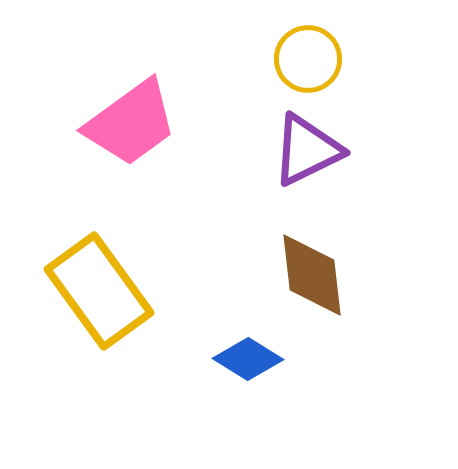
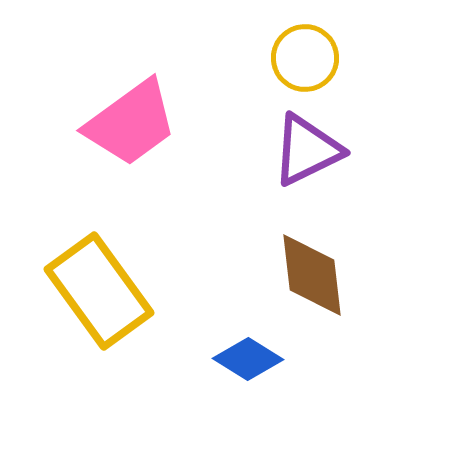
yellow circle: moved 3 px left, 1 px up
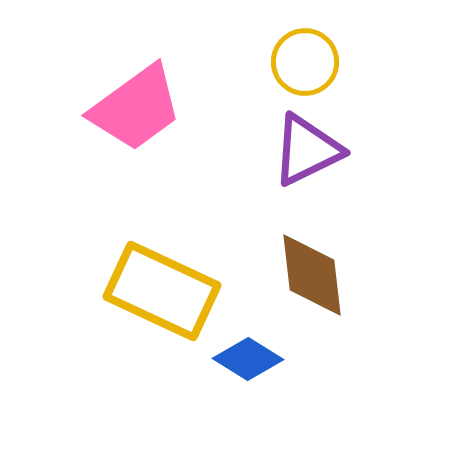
yellow circle: moved 4 px down
pink trapezoid: moved 5 px right, 15 px up
yellow rectangle: moved 63 px right; rotated 29 degrees counterclockwise
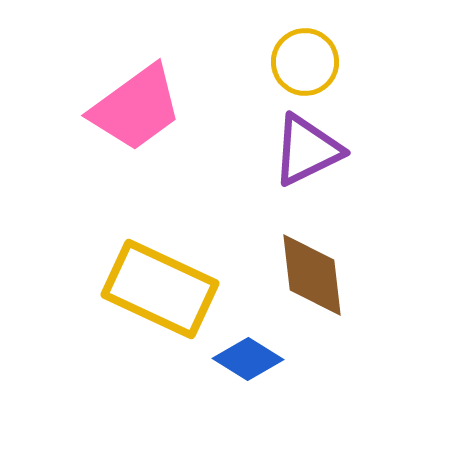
yellow rectangle: moved 2 px left, 2 px up
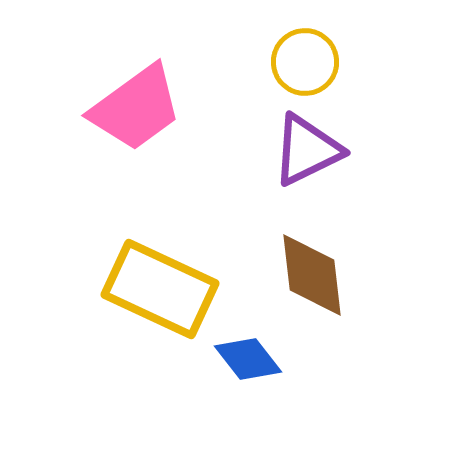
blue diamond: rotated 20 degrees clockwise
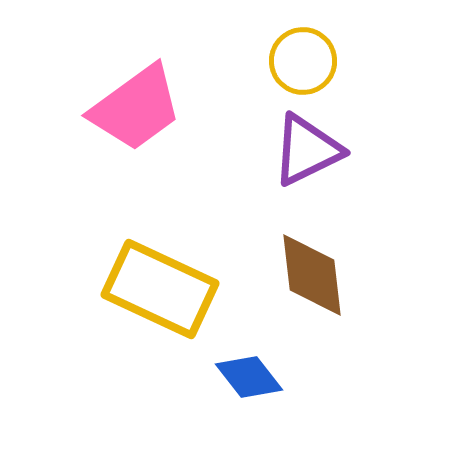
yellow circle: moved 2 px left, 1 px up
blue diamond: moved 1 px right, 18 px down
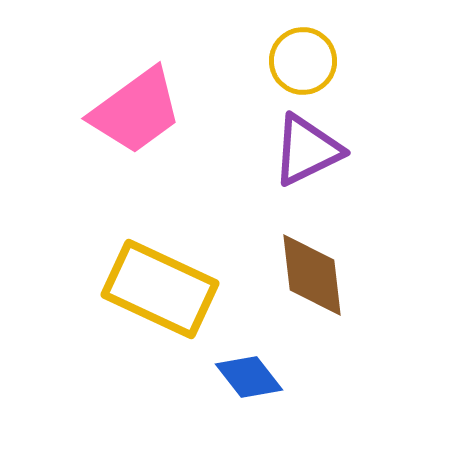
pink trapezoid: moved 3 px down
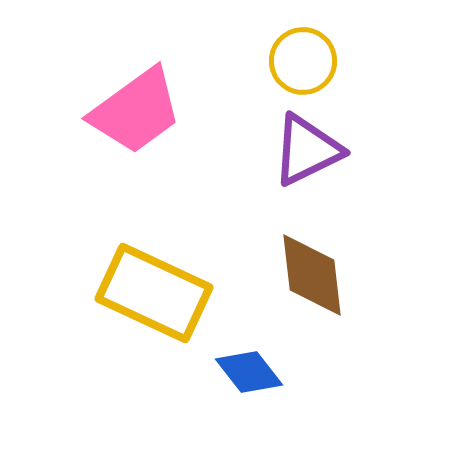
yellow rectangle: moved 6 px left, 4 px down
blue diamond: moved 5 px up
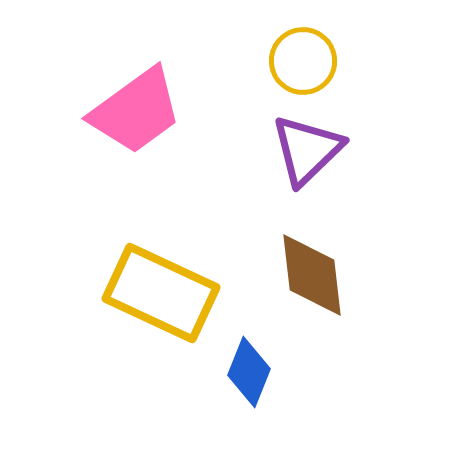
purple triangle: rotated 18 degrees counterclockwise
yellow rectangle: moved 7 px right
blue diamond: rotated 60 degrees clockwise
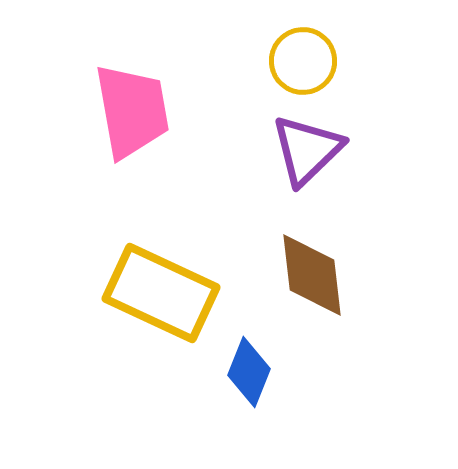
pink trapezoid: moved 4 px left; rotated 64 degrees counterclockwise
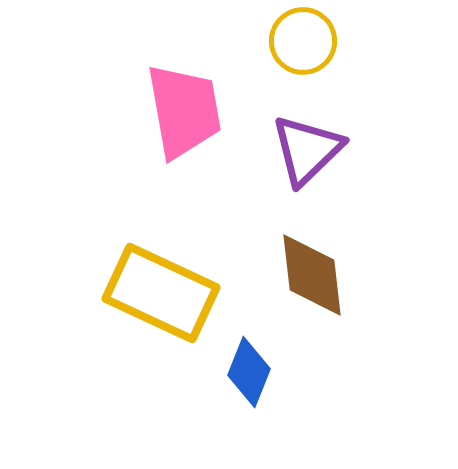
yellow circle: moved 20 px up
pink trapezoid: moved 52 px right
